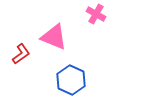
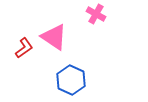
pink triangle: rotated 12 degrees clockwise
red L-shape: moved 3 px right, 6 px up
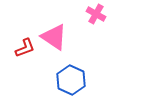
red L-shape: moved 1 px right; rotated 15 degrees clockwise
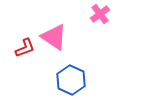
pink cross: moved 4 px right; rotated 24 degrees clockwise
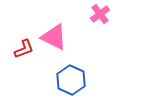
pink triangle: rotated 8 degrees counterclockwise
red L-shape: moved 1 px left, 1 px down
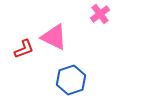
blue hexagon: rotated 16 degrees clockwise
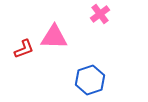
pink triangle: rotated 24 degrees counterclockwise
blue hexagon: moved 19 px right
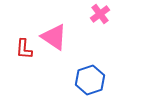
pink triangle: rotated 32 degrees clockwise
red L-shape: rotated 115 degrees clockwise
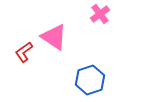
red L-shape: moved 3 px down; rotated 50 degrees clockwise
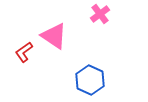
pink triangle: moved 1 px up
blue hexagon: rotated 16 degrees counterclockwise
